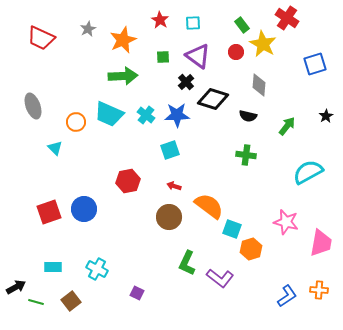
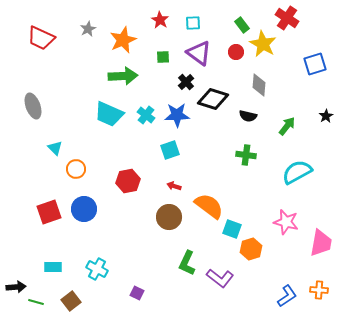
purple triangle at (198, 56): moved 1 px right, 3 px up
orange circle at (76, 122): moved 47 px down
cyan semicircle at (308, 172): moved 11 px left
black arrow at (16, 287): rotated 24 degrees clockwise
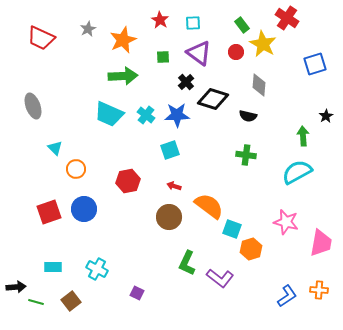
green arrow at (287, 126): moved 16 px right, 10 px down; rotated 42 degrees counterclockwise
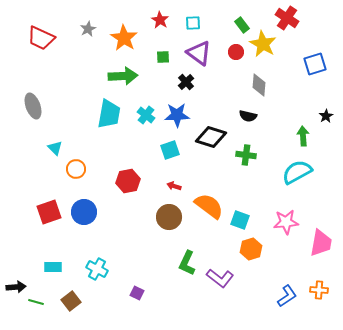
orange star at (123, 40): moved 1 px right, 2 px up; rotated 16 degrees counterclockwise
black diamond at (213, 99): moved 2 px left, 38 px down
cyan trapezoid at (109, 114): rotated 104 degrees counterclockwise
blue circle at (84, 209): moved 3 px down
pink star at (286, 222): rotated 20 degrees counterclockwise
cyan square at (232, 229): moved 8 px right, 9 px up
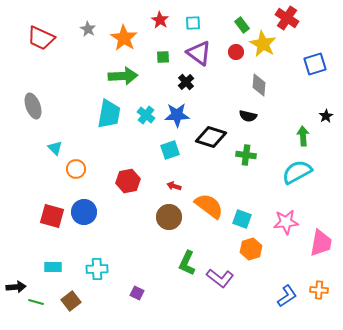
gray star at (88, 29): rotated 14 degrees counterclockwise
red square at (49, 212): moved 3 px right, 4 px down; rotated 35 degrees clockwise
cyan square at (240, 220): moved 2 px right, 1 px up
cyan cross at (97, 269): rotated 30 degrees counterclockwise
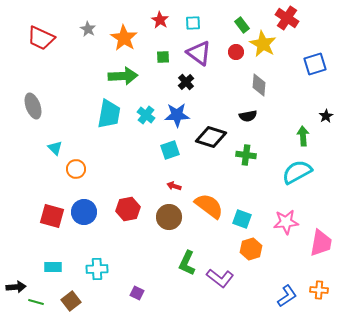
black semicircle at (248, 116): rotated 24 degrees counterclockwise
red hexagon at (128, 181): moved 28 px down
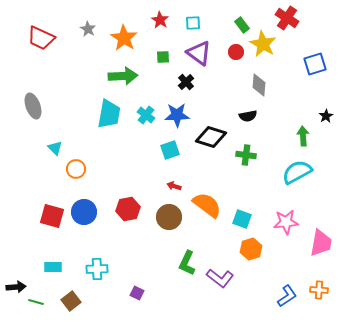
orange semicircle at (209, 206): moved 2 px left, 1 px up
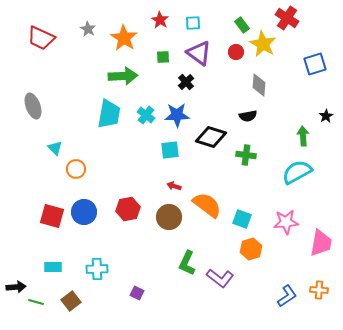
cyan square at (170, 150): rotated 12 degrees clockwise
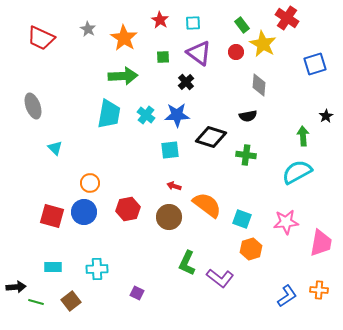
orange circle at (76, 169): moved 14 px right, 14 px down
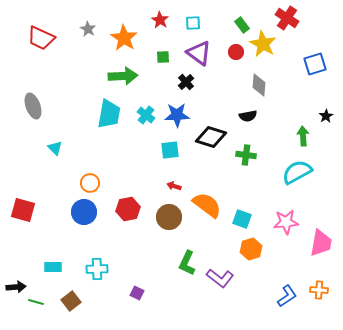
red square at (52, 216): moved 29 px left, 6 px up
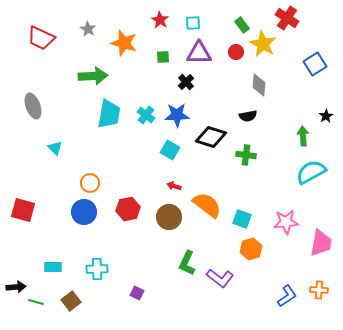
orange star at (124, 38): moved 5 px down; rotated 16 degrees counterclockwise
purple triangle at (199, 53): rotated 36 degrees counterclockwise
blue square at (315, 64): rotated 15 degrees counterclockwise
green arrow at (123, 76): moved 30 px left
cyan square at (170, 150): rotated 36 degrees clockwise
cyan semicircle at (297, 172): moved 14 px right
